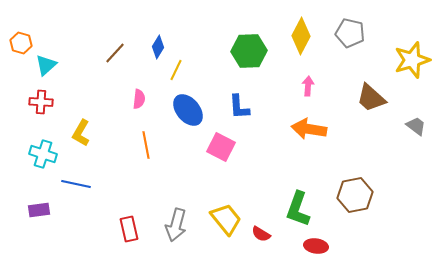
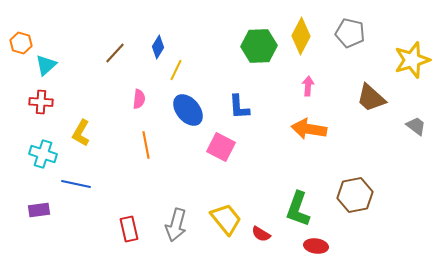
green hexagon: moved 10 px right, 5 px up
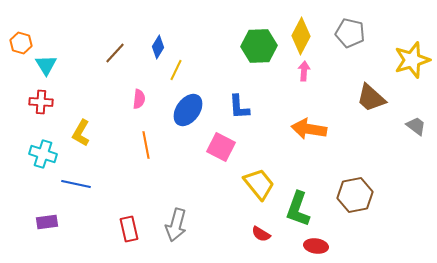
cyan triangle: rotated 20 degrees counterclockwise
pink arrow: moved 4 px left, 15 px up
blue ellipse: rotated 76 degrees clockwise
purple rectangle: moved 8 px right, 12 px down
yellow trapezoid: moved 33 px right, 35 px up
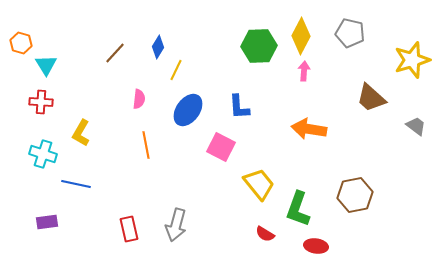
red semicircle: moved 4 px right
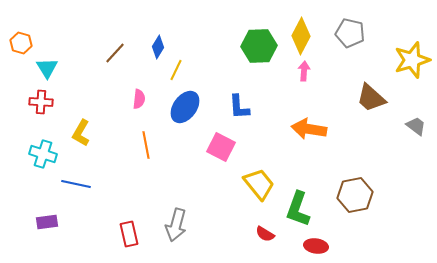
cyan triangle: moved 1 px right, 3 px down
blue ellipse: moved 3 px left, 3 px up
red rectangle: moved 5 px down
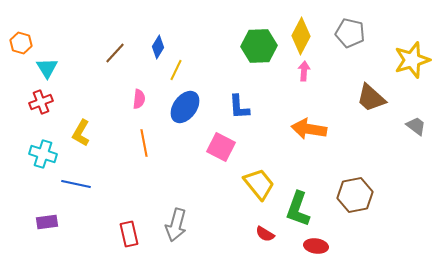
red cross: rotated 25 degrees counterclockwise
orange line: moved 2 px left, 2 px up
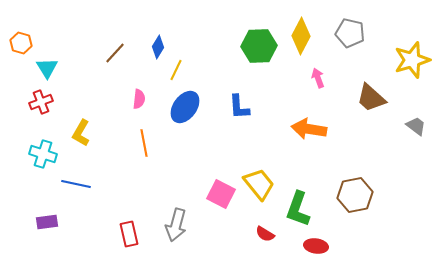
pink arrow: moved 14 px right, 7 px down; rotated 24 degrees counterclockwise
pink square: moved 47 px down
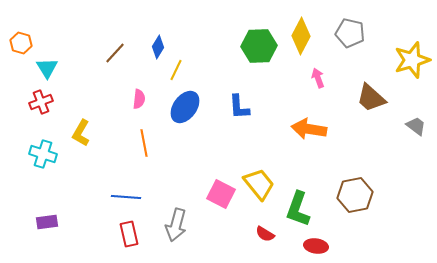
blue line: moved 50 px right, 13 px down; rotated 8 degrees counterclockwise
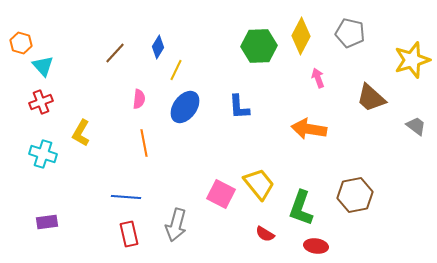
cyan triangle: moved 4 px left, 2 px up; rotated 10 degrees counterclockwise
green L-shape: moved 3 px right, 1 px up
